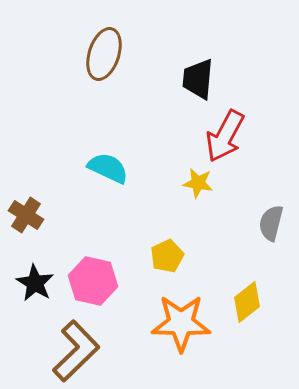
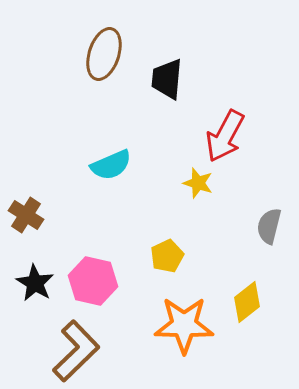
black trapezoid: moved 31 px left
cyan semicircle: moved 3 px right, 3 px up; rotated 132 degrees clockwise
yellow star: rotated 8 degrees clockwise
gray semicircle: moved 2 px left, 3 px down
orange star: moved 3 px right, 2 px down
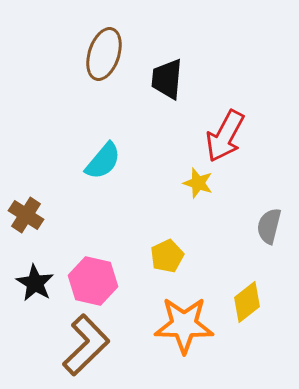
cyan semicircle: moved 8 px left, 4 px up; rotated 27 degrees counterclockwise
brown L-shape: moved 10 px right, 6 px up
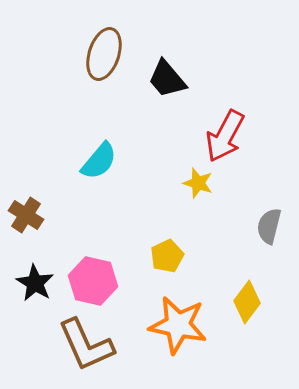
black trapezoid: rotated 45 degrees counterclockwise
cyan semicircle: moved 4 px left
yellow diamond: rotated 15 degrees counterclockwise
orange star: moved 6 px left; rotated 10 degrees clockwise
brown L-shape: rotated 110 degrees clockwise
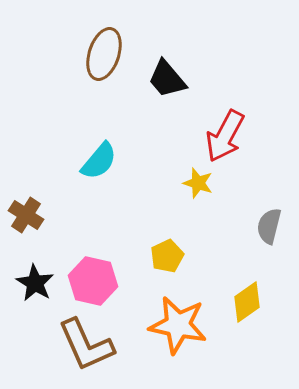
yellow diamond: rotated 18 degrees clockwise
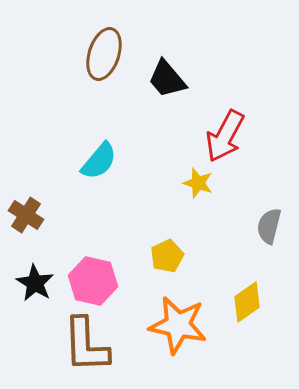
brown L-shape: rotated 22 degrees clockwise
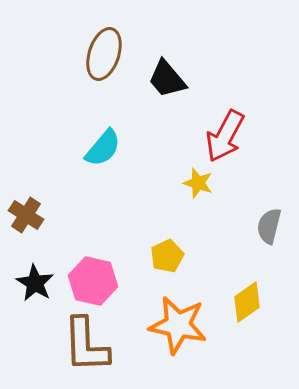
cyan semicircle: moved 4 px right, 13 px up
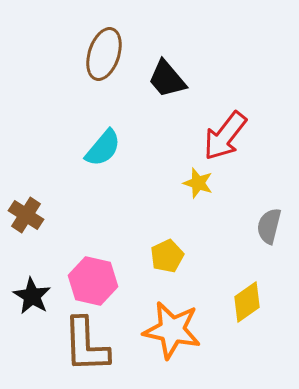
red arrow: rotated 10 degrees clockwise
black star: moved 3 px left, 13 px down
orange star: moved 6 px left, 5 px down
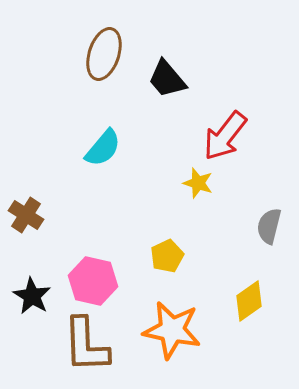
yellow diamond: moved 2 px right, 1 px up
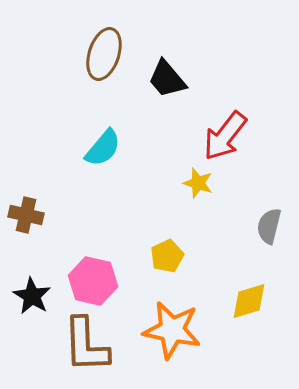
brown cross: rotated 20 degrees counterclockwise
yellow diamond: rotated 18 degrees clockwise
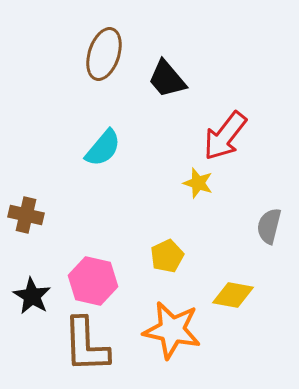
yellow diamond: moved 16 px left, 6 px up; rotated 27 degrees clockwise
